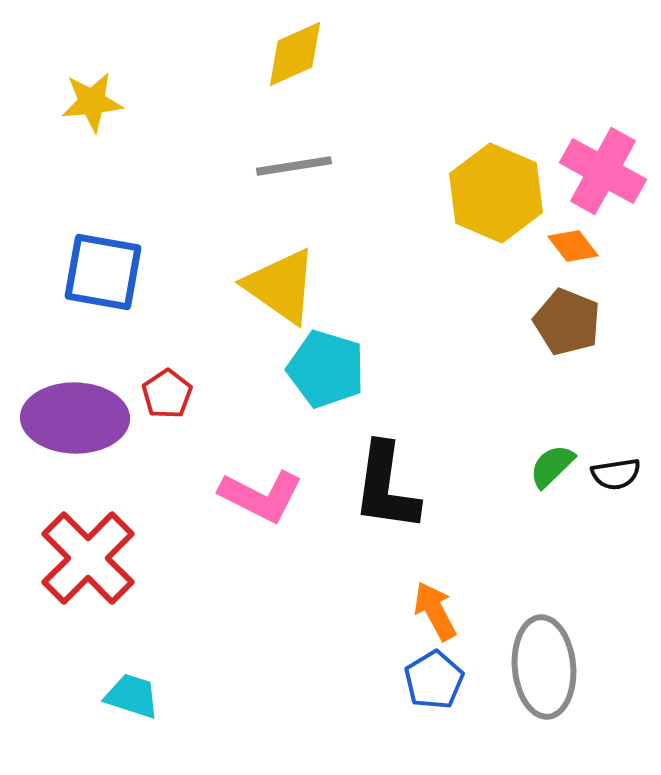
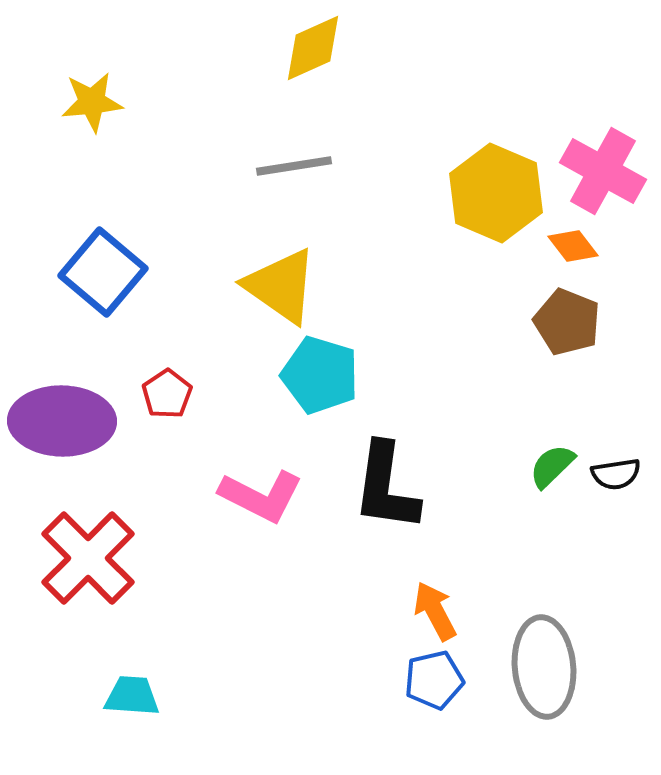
yellow diamond: moved 18 px right, 6 px up
blue square: rotated 30 degrees clockwise
cyan pentagon: moved 6 px left, 6 px down
purple ellipse: moved 13 px left, 3 px down
blue pentagon: rotated 18 degrees clockwise
cyan trapezoid: rotated 14 degrees counterclockwise
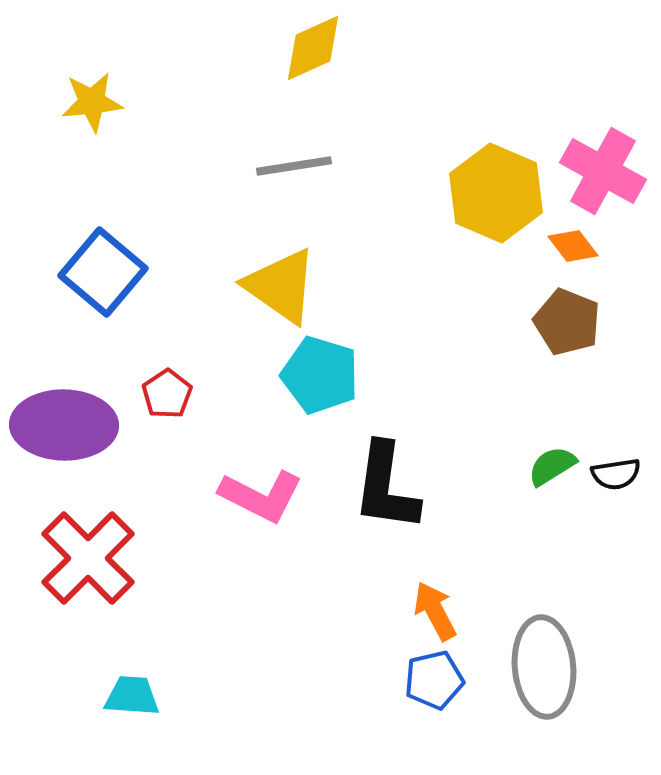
purple ellipse: moved 2 px right, 4 px down
green semicircle: rotated 12 degrees clockwise
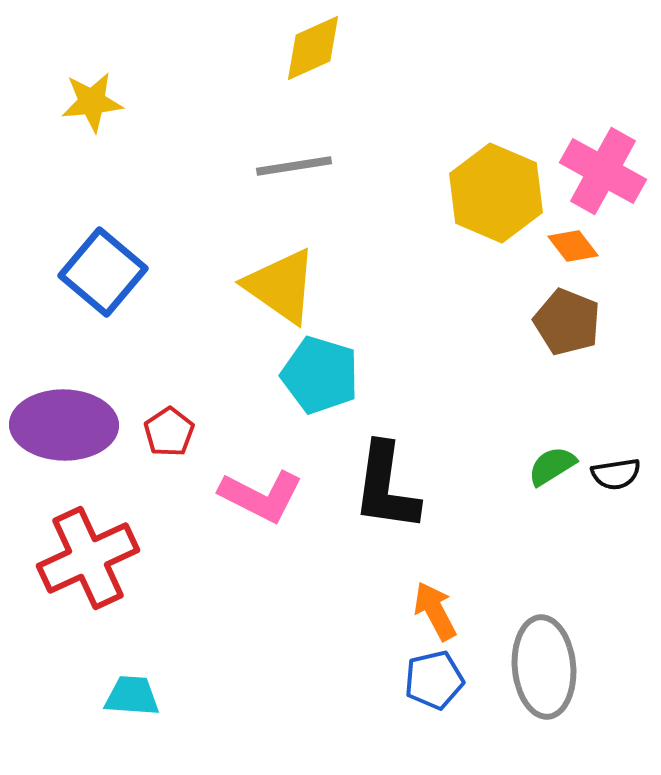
red pentagon: moved 2 px right, 38 px down
red cross: rotated 20 degrees clockwise
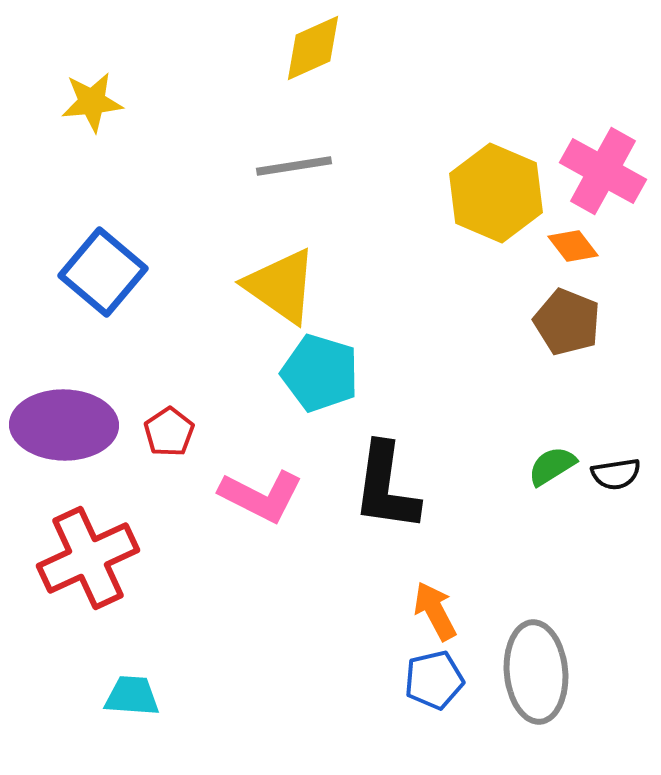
cyan pentagon: moved 2 px up
gray ellipse: moved 8 px left, 5 px down
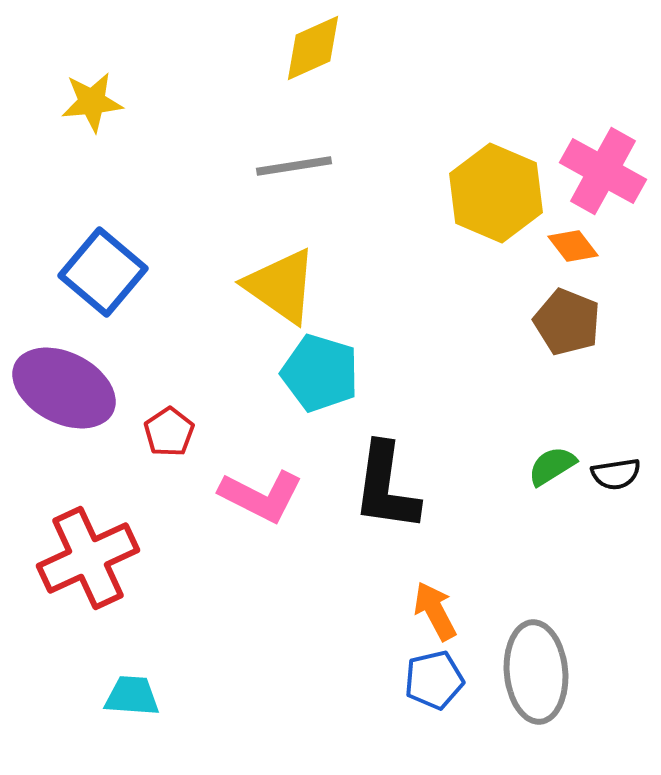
purple ellipse: moved 37 px up; rotated 26 degrees clockwise
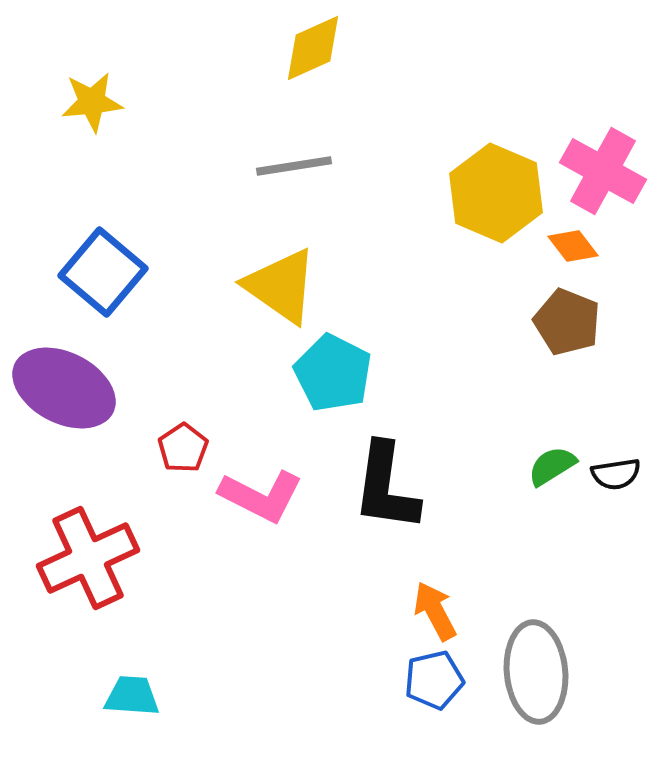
cyan pentagon: moved 13 px right; rotated 10 degrees clockwise
red pentagon: moved 14 px right, 16 px down
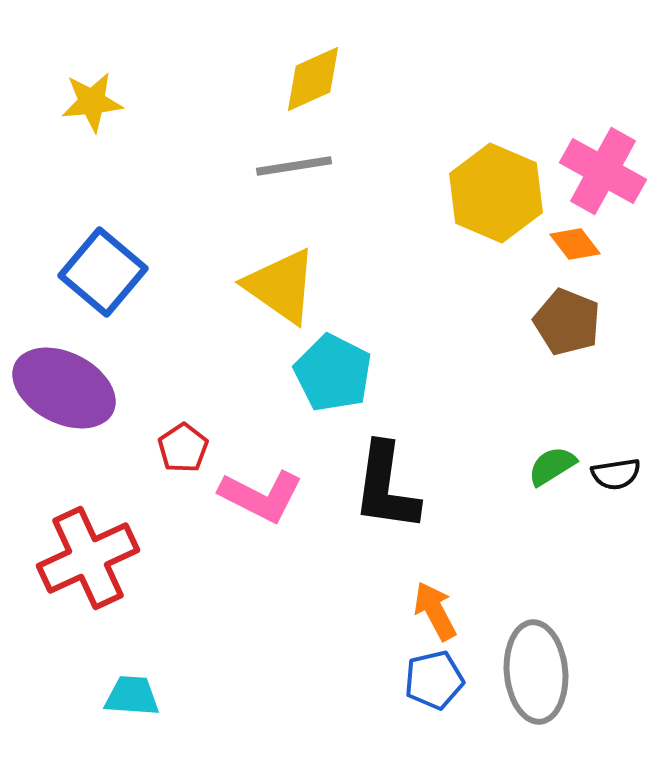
yellow diamond: moved 31 px down
orange diamond: moved 2 px right, 2 px up
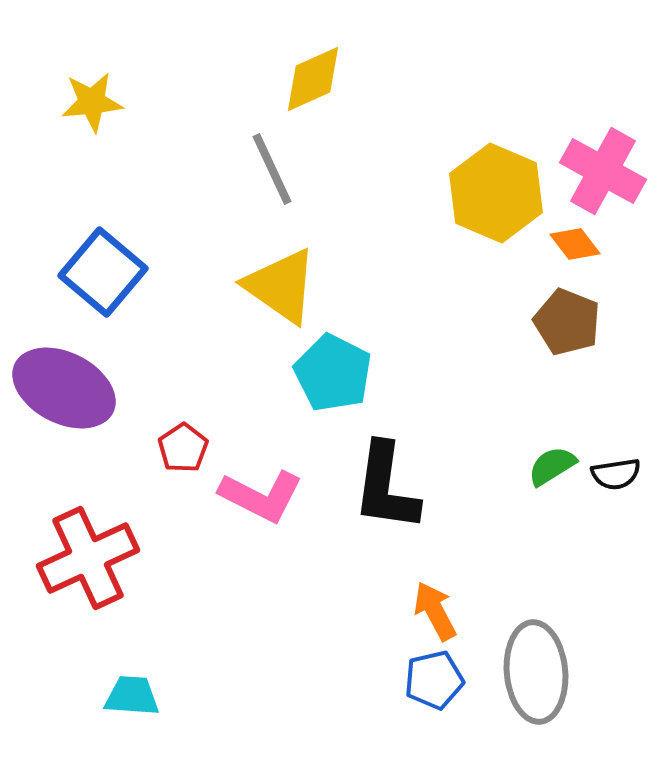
gray line: moved 22 px left, 3 px down; rotated 74 degrees clockwise
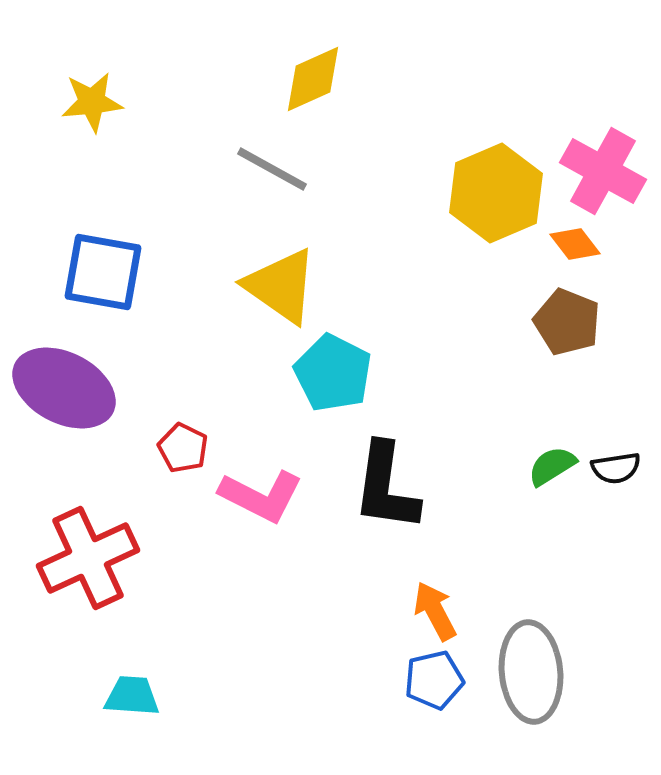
gray line: rotated 36 degrees counterclockwise
yellow hexagon: rotated 14 degrees clockwise
blue square: rotated 30 degrees counterclockwise
red pentagon: rotated 12 degrees counterclockwise
black semicircle: moved 6 px up
gray ellipse: moved 5 px left
